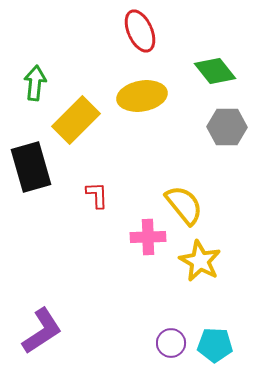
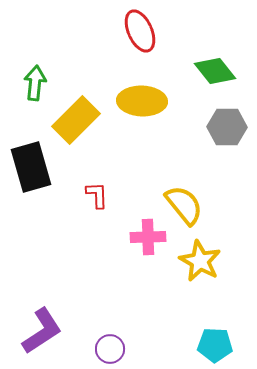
yellow ellipse: moved 5 px down; rotated 12 degrees clockwise
purple circle: moved 61 px left, 6 px down
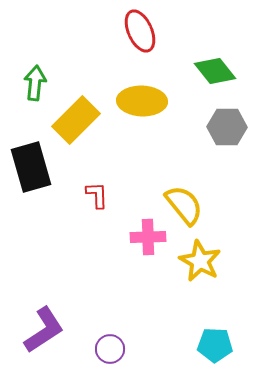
purple L-shape: moved 2 px right, 1 px up
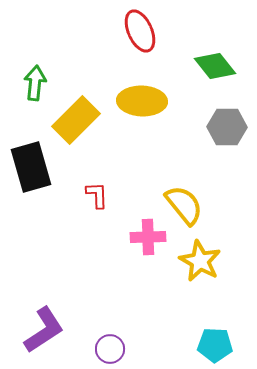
green diamond: moved 5 px up
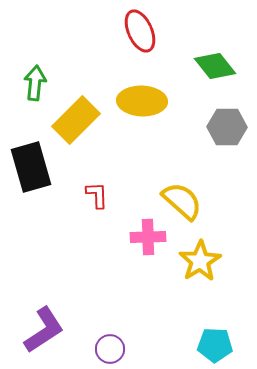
yellow semicircle: moved 2 px left, 4 px up; rotated 9 degrees counterclockwise
yellow star: rotated 12 degrees clockwise
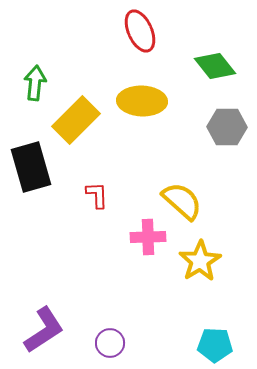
purple circle: moved 6 px up
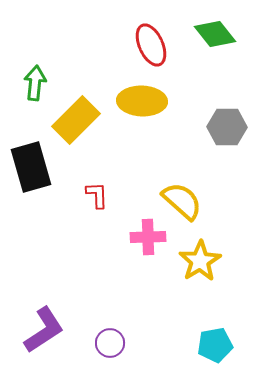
red ellipse: moved 11 px right, 14 px down
green diamond: moved 32 px up
cyan pentagon: rotated 12 degrees counterclockwise
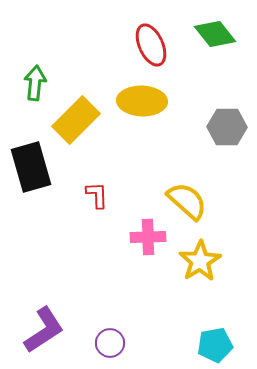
yellow semicircle: moved 5 px right
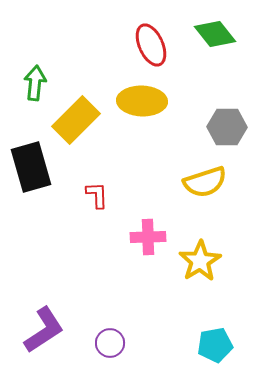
yellow semicircle: moved 18 px right, 19 px up; rotated 120 degrees clockwise
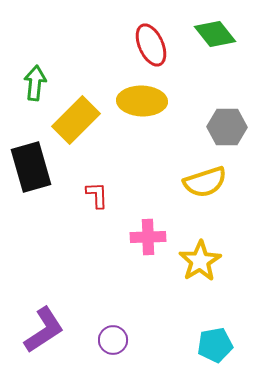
purple circle: moved 3 px right, 3 px up
